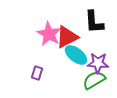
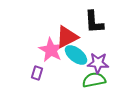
pink star: moved 2 px right, 16 px down
green semicircle: rotated 20 degrees clockwise
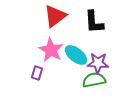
red triangle: moved 12 px left, 21 px up; rotated 10 degrees counterclockwise
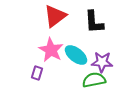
purple star: moved 4 px right, 1 px up
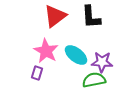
black L-shape: moved 3 px left, 5 px up
pink star: moved 5 px left, 1 px down
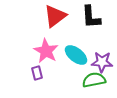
purple rectangle: rotated 32 degrees counterclockwise
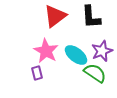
purple star: moved 11 px up; rotated 25 degrees counterclockwise
green semicircle: moved 1 px right, 7 px up; rotated 45 degrees clockwise
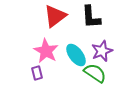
cyan ellipse: rotated 15 degrees clockwise
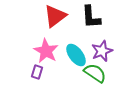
purple rectangle: moved 1 px up; rotated 32 degrees clockwise
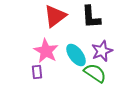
purple rectangle: rotated 24 degrees counterclockwise
